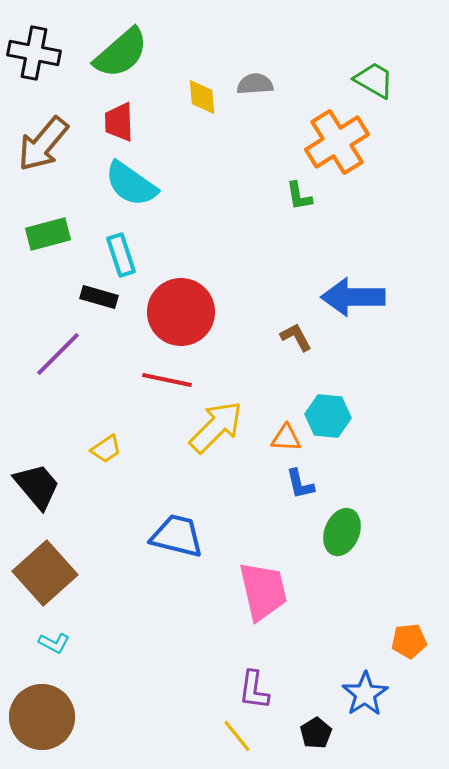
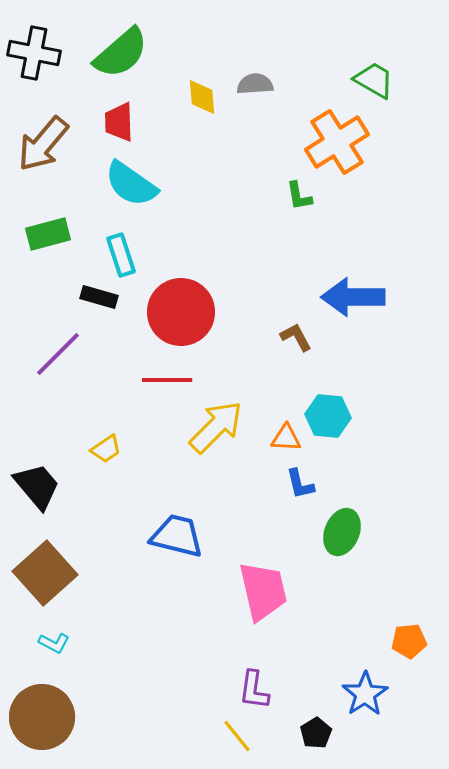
red line: rotated 12 degrees counterclockwise
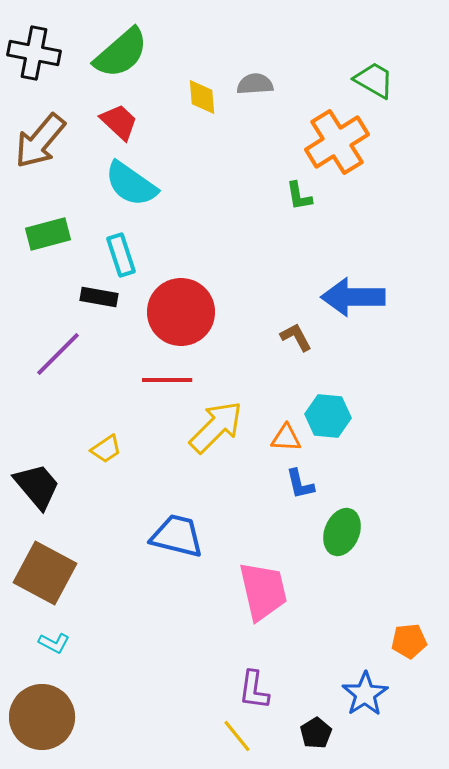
red trapezoid: rotated 135 degrees clockwise
brown arrow: moved 3 px left, 3 px up
black rectangle: rotated 6 degrees counterclockwise
brown square: rotated 20 degrees counterclockwise
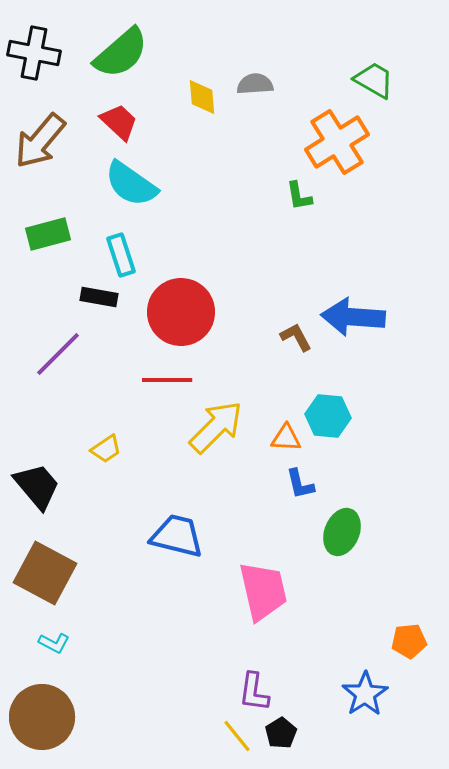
blue arrow: moved 20 px down; rotated 4 degrees clockwise
purple L-shape: moved 2 px down
black pentagon: moved 35 px left
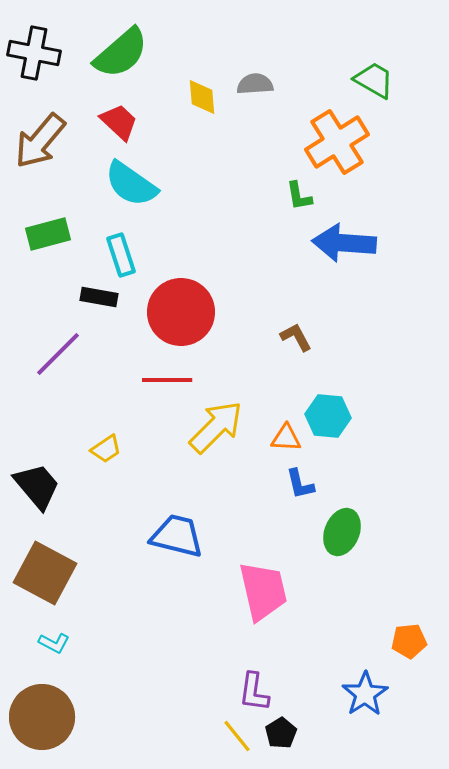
blue arrow: moved 9 px left, 74 px up
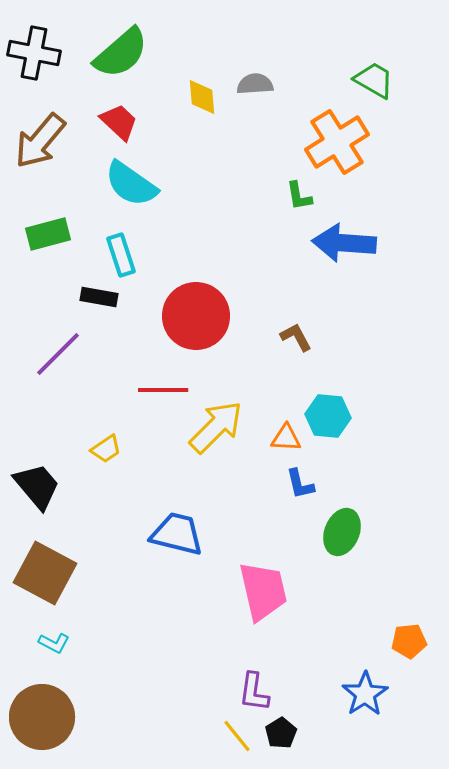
red circle: moved 15 px right, 4 px down
red line: moved 4 px left, 10 px down
blue trapezoid: moved 2 px up
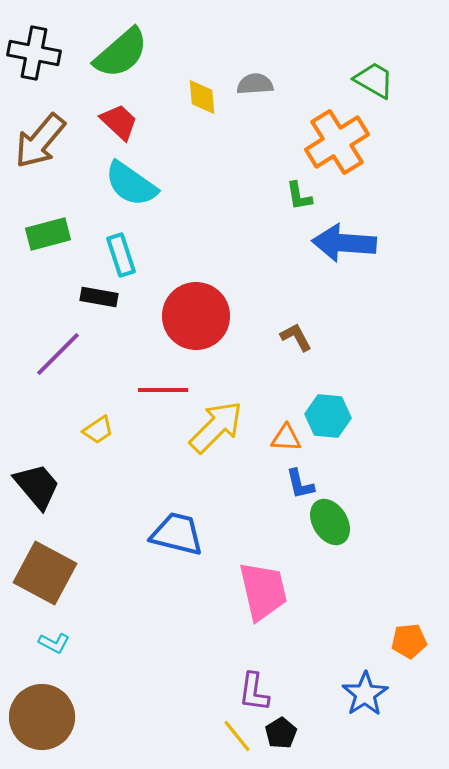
yellow trapezoid: moved 8 px left, 19 px up
green ellipse: moved 12 px left, 10 px up; rotated 54 degrees counterclockwise
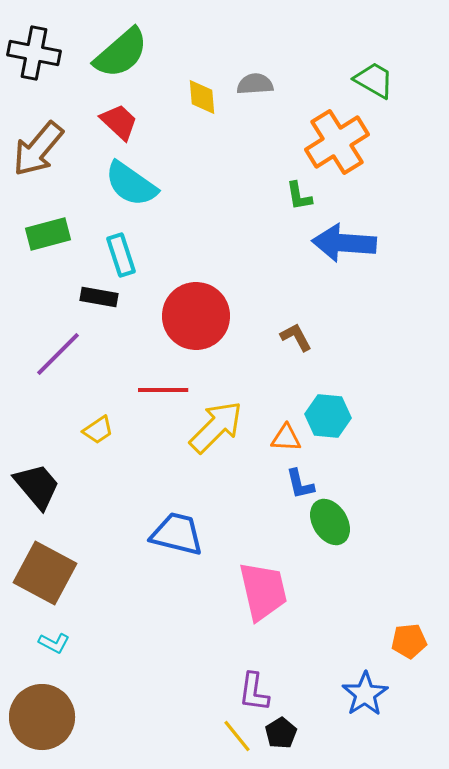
brown arrow: moved 2 px left, 8 px down
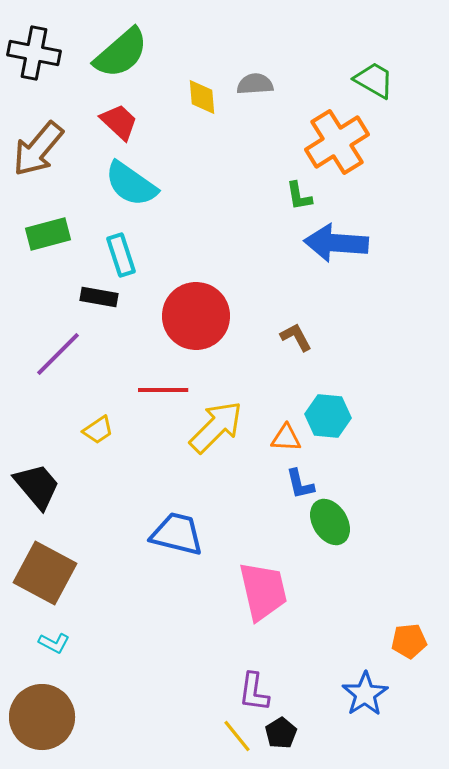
blue arrow: moved 8 px left
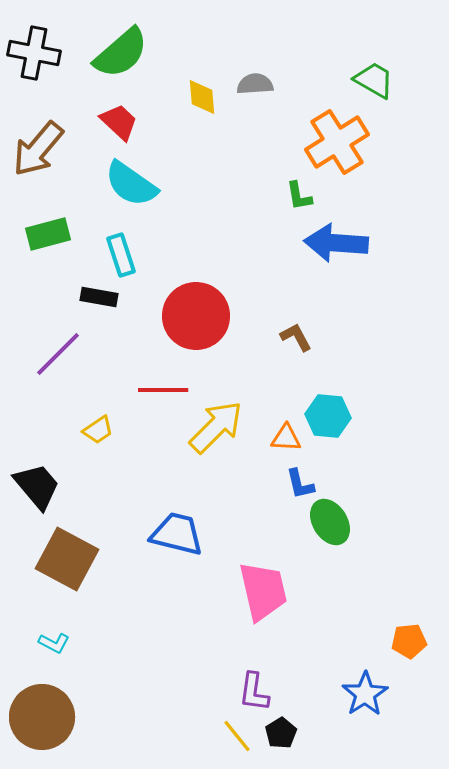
brown square: moved 22 px right, 14 px up
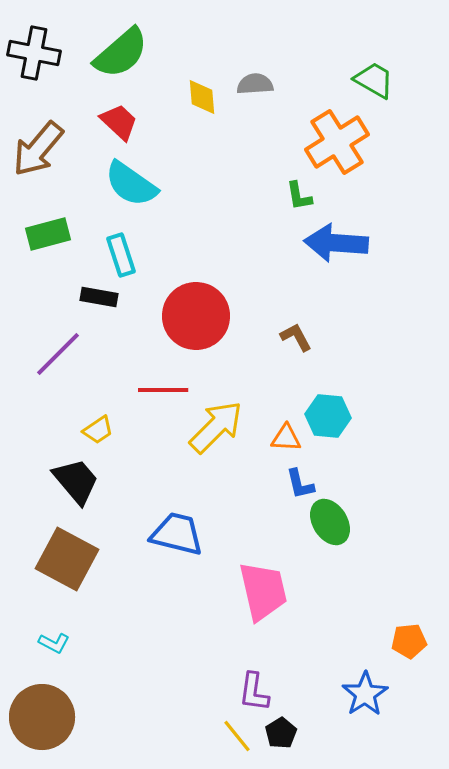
black trapezoid: moved 39 px right, 5 px up
